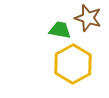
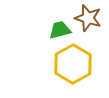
green trapezoid: rotated 25 degrees counterclockwise
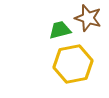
yellow hexagon: rotated 18 degrees clockwise
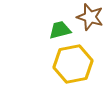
brown star: moved 2 px right, 1 px up
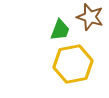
green trapezoid: rotated 125 degrees clockwise
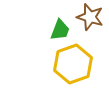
yellow hexagon: rotated 9 degrees counterclockwise
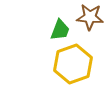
brown star: rotated 12 degrees counterclockwise
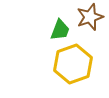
brown star: rotated 24 degrees counterclockwise
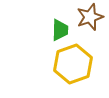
green trapezoid: rotated 20 degrees counterclockwise
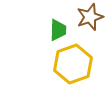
green trapezoid: moved 2 px left
